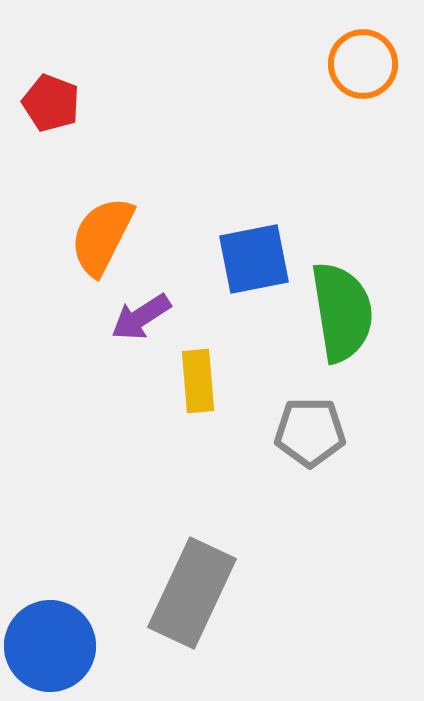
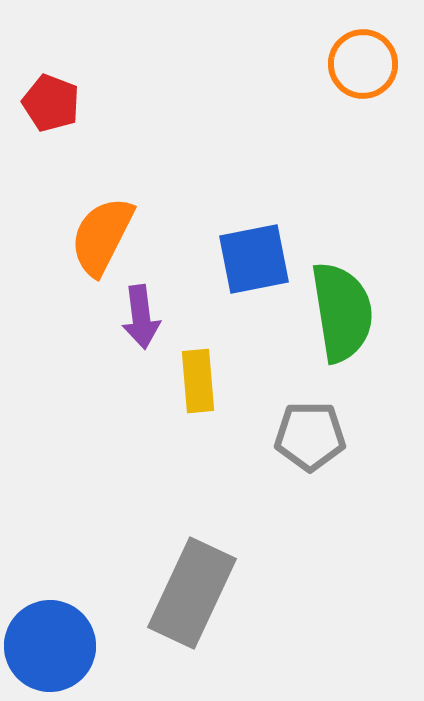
purple arrow: rotated 64 degrees counterclockwise
gray pentagon: moved 4 px down
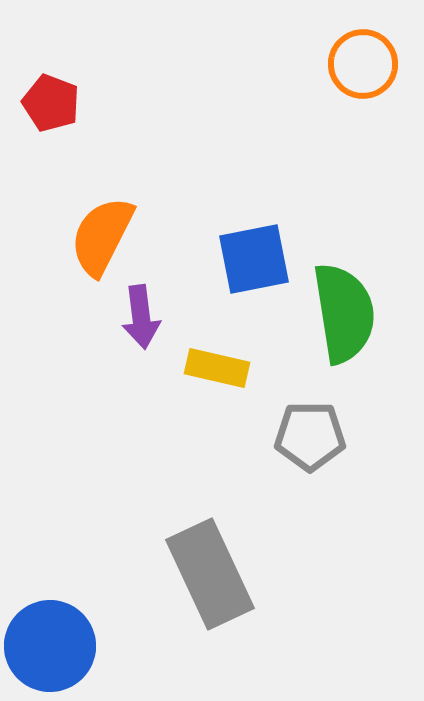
green semicircle: moved 2 px right, 1 px down
yellow rectangle: moved 19 px right, 13 px up; rotated 72 degrees counterclockwise
gray rectangle: moved 18 px right, 19 px up; rotated 50 degrees counterclockwise
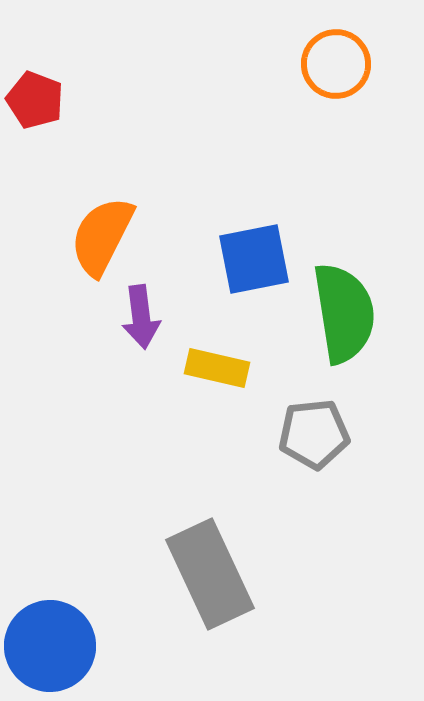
orange circle: moved 27 px left
red pentagon: moved 16 px left, 3 px up
gray pentagon: moved 4 px right, 2 px up; rotated 6 degrees counterclockwise
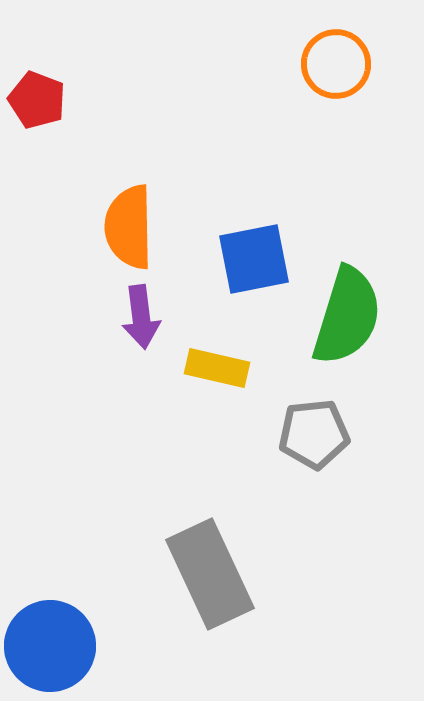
red pentagon: moved 2 px right
orange semicircle: moved 27 px right, 9 px up; rotated 28 degrees counterclockwise
green semicircle: moved 3 px right, 3 px down; rotated 26 degrees clockwise
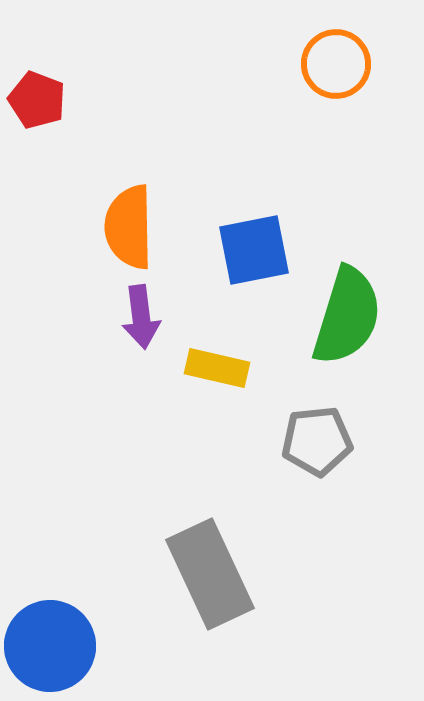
blue square: moved 9 px up
gray pentagon: moved 3 px right, 7 px down
